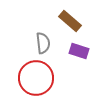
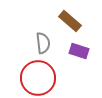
red circle: moved 2 px right
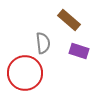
brown rectangle: moved 1 px left, 1 px up
red circle: moved 13 px left, 5 px up
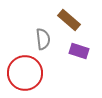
gray semicircle: moved 4 px up
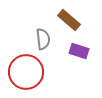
red circle: moved 1 px right, 1 px up
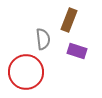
brown rectangle: rotated 70 degrees clockwise
purple rectangle: moved 2 px left
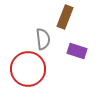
brown rectangle: moved 4 px left, 3 px up
red circle: moved 2 px right, 3 px up
